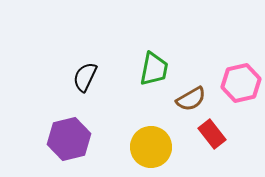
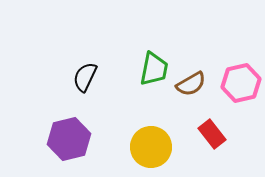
brown semicircle: moved 15 px up
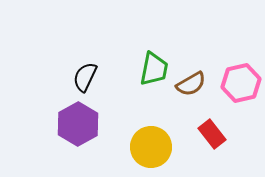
purple hexagon: moved 9 px right, 15 px up; rotated 15 degrees counterclockwise
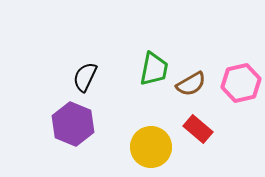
purple hexagon: moved 5 px left; rotated 9 degrees counterclockwise
red rectangle: moved 14 px left, 5 px up; rotated 12 degrees counterclockwise
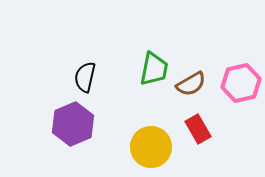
black semicircle: rotated 12 degrees counterclockwise
purple hexagon: rotated 15 degrees clockwise
red rectangle: rotated 20 degrees clockwise
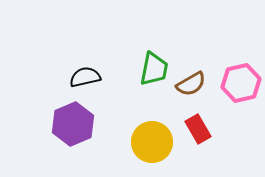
black semicircle: rotated 64 degrees clockwise
yellow circle: moved 1 px right, 5 px up
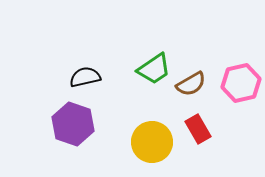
green trapezoid: rotated 45 degrees clockwise
purple hexagon: rotated 18 degrees counterclockwise
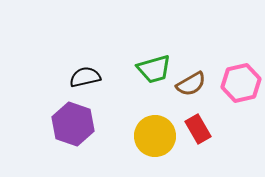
green trapezoid: rotated 18 degrees clockwise
yellow circle: moved 3 px right, 6 px up
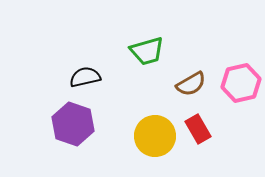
green trapezoid: moved 7 px left, 18 px up
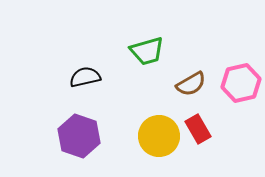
purple hexagon: moved 6 px right, 12 px down
yellow circle: moved 4 px right
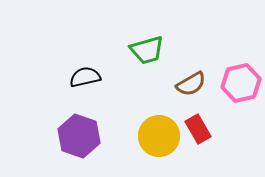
green trapezoid: moved 1 px up
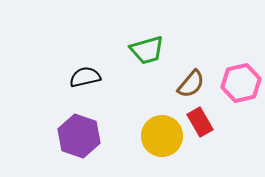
brown semicircle: rotated 20 degrees counterclockwise
red rectangle: moved 2 px right, 7 px up
yellow circle: moved 3 px right
